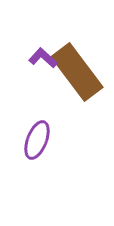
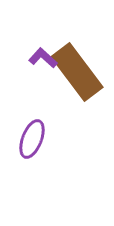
purple ellipse: moved 5 px left, 1 px up
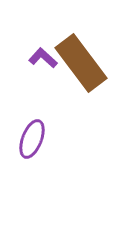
brown rectangle: moved 4 px right, 9 px up
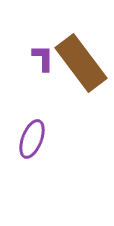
purple L-shape: rotated 48 degrees clockwise
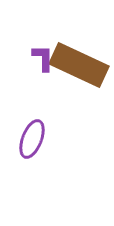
brown rectangle: moved 2 px left, 2 px down; rotated 28 degrees counterclockwise
